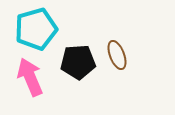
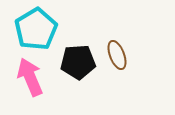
cyan pentagon: rotated 15 degrees counterclockwise
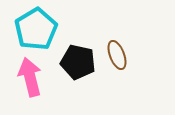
black pentagon: rotated 16 degrees clockwise
pink arrow: rotated 9 degrees clockwise
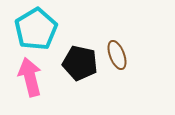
black pentagon: moved 2 px right, 1 px down
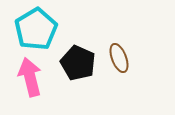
brown ellipse: moved 2 px right, 3 px down
black pentagon: moved 2 px left; rotated 12 degrees clockwise
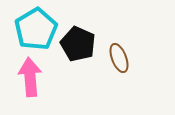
black pentagon: moved 19 px up
pink arrow: rotated 9 degrees clockwise
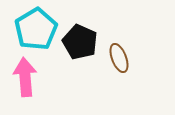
black pentagon: moved 2 px right, 2 px up
pink arrow: moved 5 px left
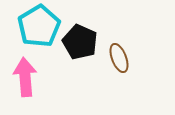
cyan pentagon: moved 3 px right, 3 px up
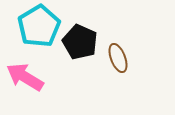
brown ellipse: moved 1 px left
pink arrow: rotated 54 degrees counterclockwise
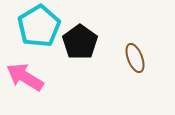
black pentagon: rotated 12 degrees clockwise
brown ellipse: moved 17 px right
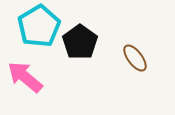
brown ellipse: rotated 16 degrees counterclockwise
pink arrow: rotated 9 degrees clockwise
